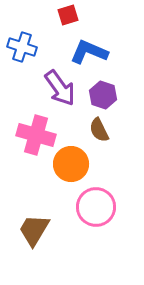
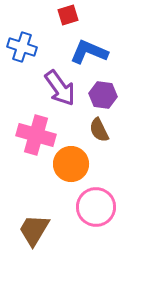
purple hexagon: rotated 12 degrees counterclockwise
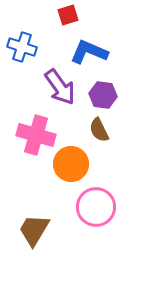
purple arrow: moved 1 px up
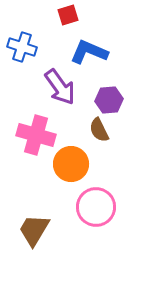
purple hexagon: moved 6 px right, 5 px down; rotated 12 degrees counterclockwise
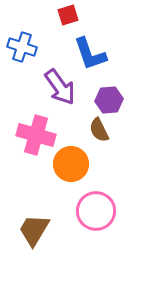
blue L-shape: moved 1 px right, 2 px down; rotated 132 degrees counterclockwise
pink circle: moved 4 px down
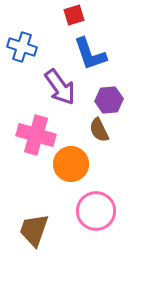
red square: moved 6 px right
brown trapezoid: rotated 12 degrees counterclockwise
